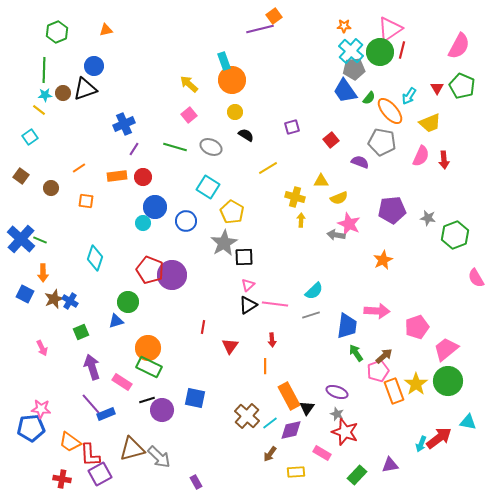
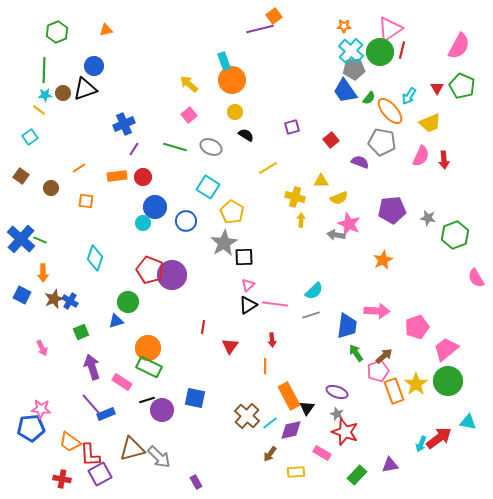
blue square at (25, 294): moved 3 px left, 1 px down
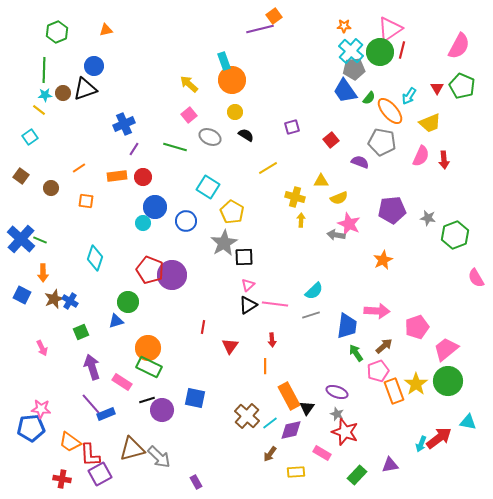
gray ellipse at (211, 147): moved 1 px left, 10 px up
brown arrow at (384, 356): moved 10 px up
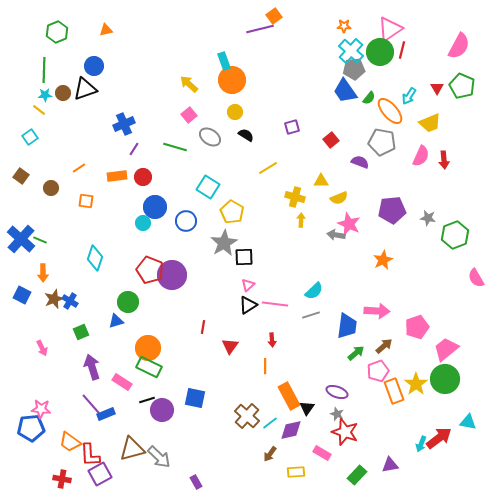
gray ellipse at (210, 137): rotated 10 degrees clockwise
green arrow at (356, 353): rotated 84 degrees clockwise
green circle at (448, 381): moved 3 px left, 2 px up
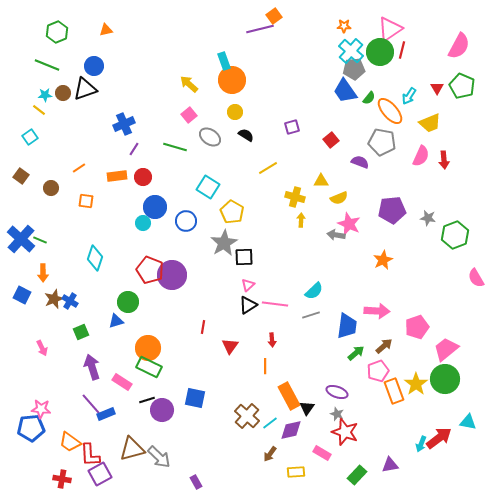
green line at (44, 70): moved 3 px right, 5 px up; rotated 70 degrees counterclockwise
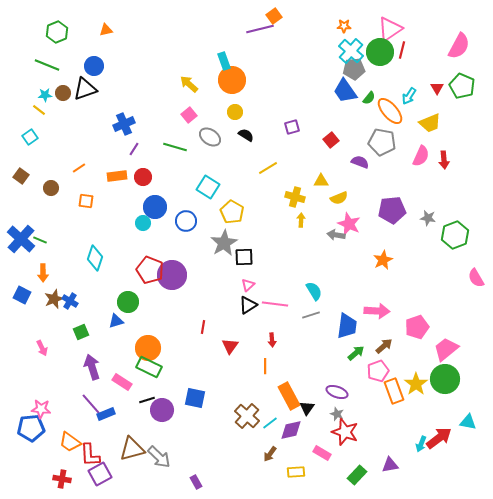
cyan semicircle at (314, 291): rotated 78 degrees counterclockwise
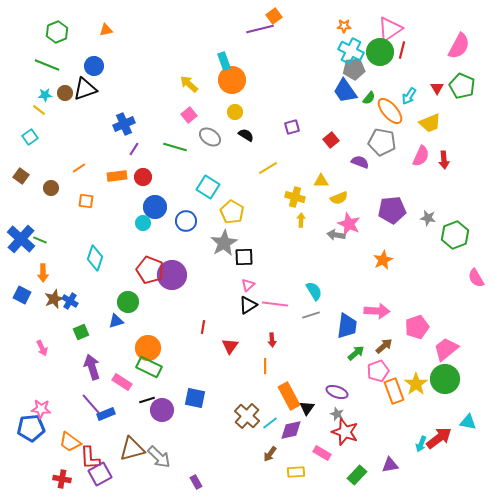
cyan cross at (351, 51): rotated 15 degrees counterclockwise
brown circle at (63, 93): moved 2 px right
red L-shape at (90, 455): moved 3 px down
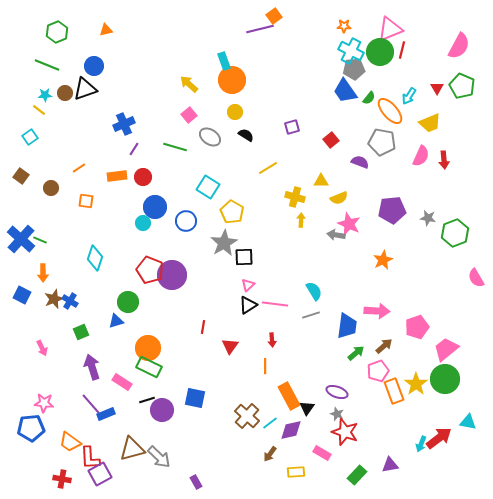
pink triangle at (390, 29): rotated 12 degrees clockwise
green hexagon at (455, 235): moved 2 px up
pink star at (41, 409): moved 3 px right, 6 px up
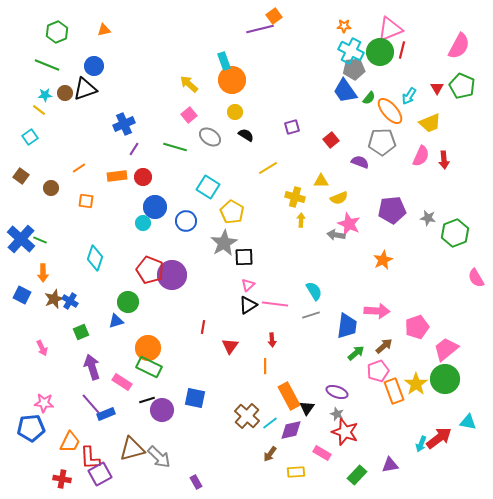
orange triangle at (106, 30): moved 2 px left
gray pentagon at (382, 142): rotated 12 degrees counterclockwise
orange trapezoid at (70, 442): rotated 100 degrees counterclockwise
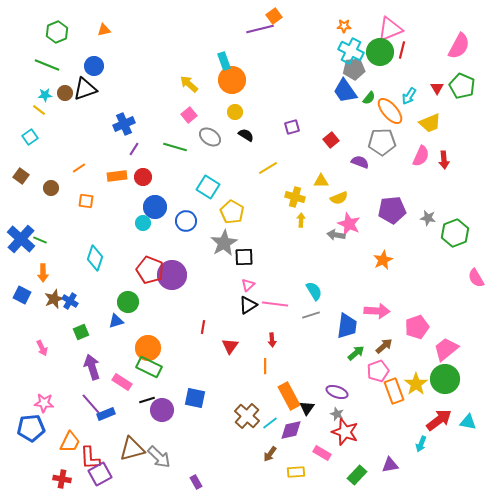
red arrow at (439, 438): moved 18 px up
